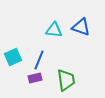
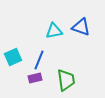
cyan triangle: moved 1 px down; rotated 18 degrees counterclockwise
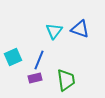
blue triangle: moved 1 px left, 2 px down
cyan triangle: rotated 42 degrees counterclockwise
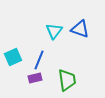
green trapezoid: moved 1 px right
